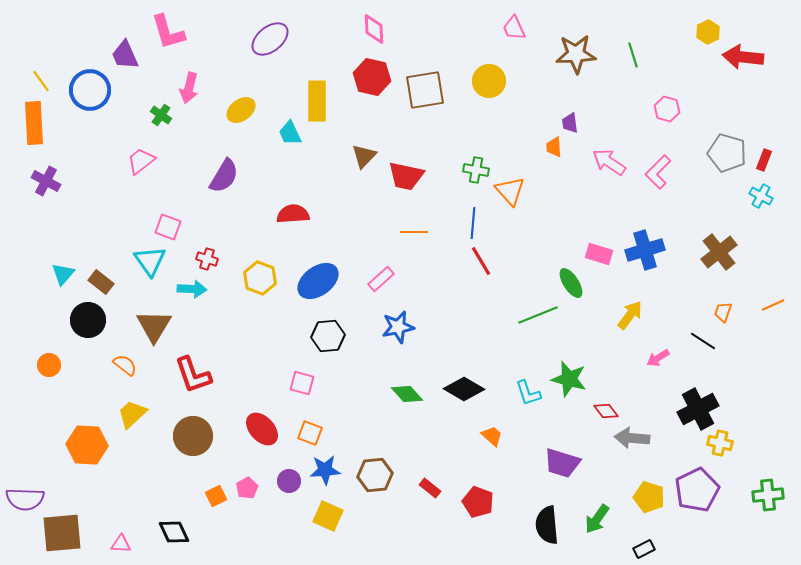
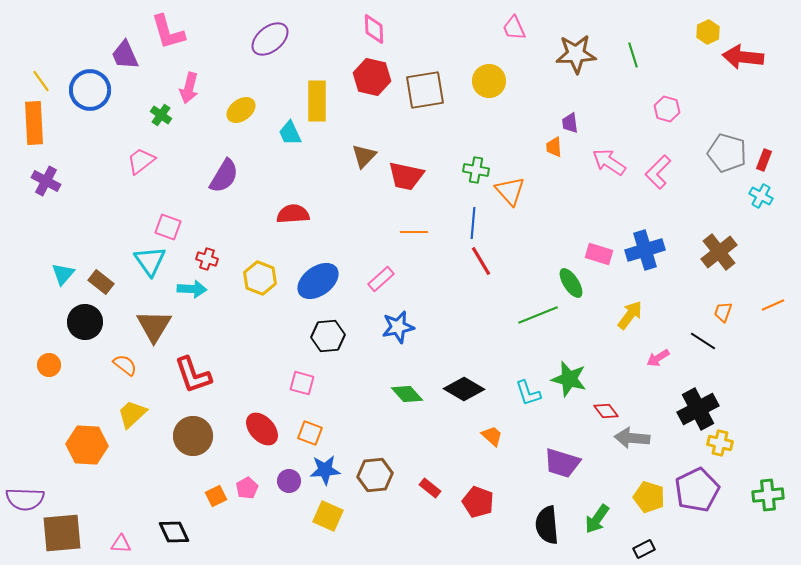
black circle at (88, 320): moved 3 px left, 2 px down
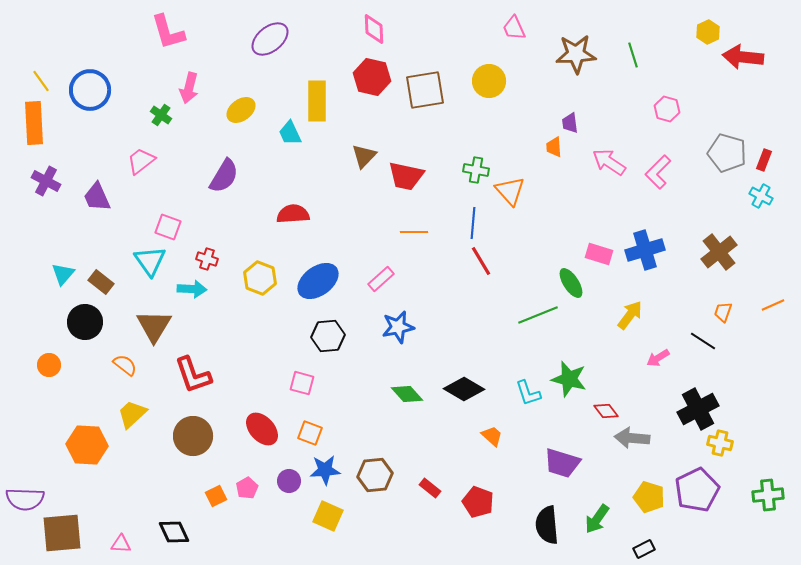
purple trapezoid at (125, 55): moved 28 px left, 142 px down
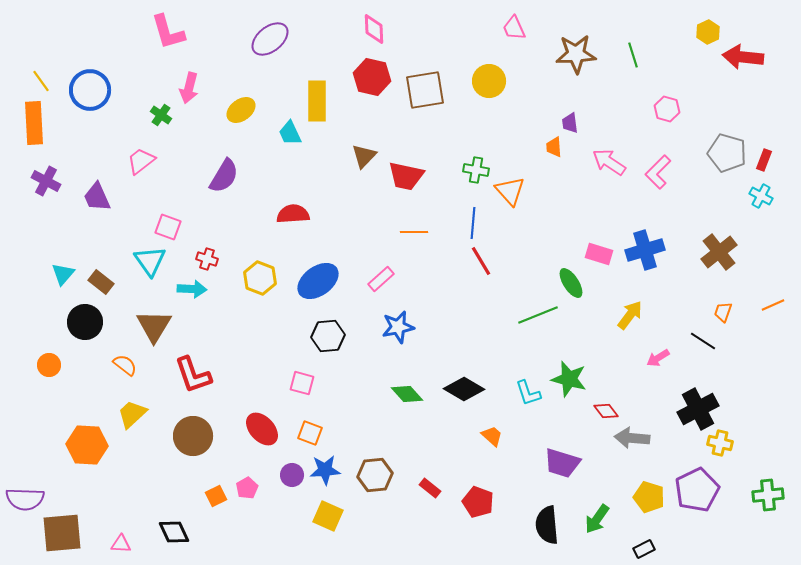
purple circle at (289, 481): moved 3 px right, 6 px up
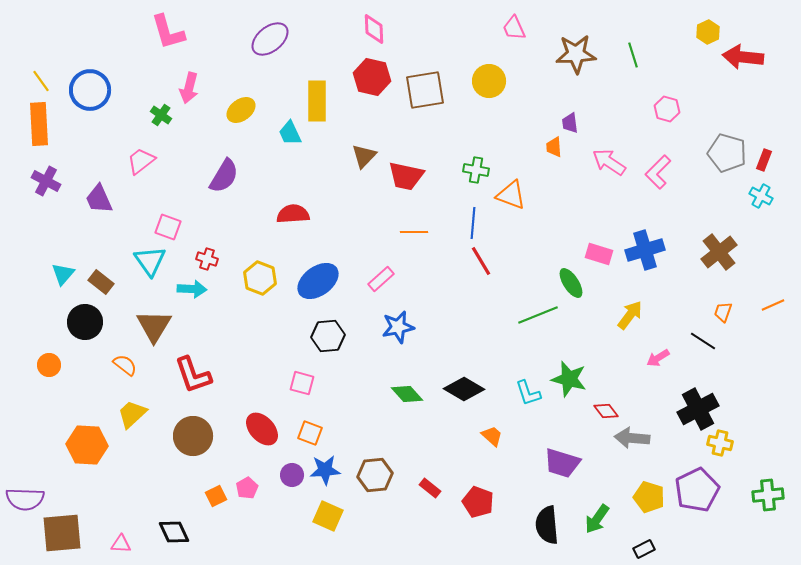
orange rectangle at (34, 123): moved 5 px right, 1 px down
orange triangle at (510, 191): moved 1 px right, 4 px down; rotated 28 degrees counterclockwise
purple trapezoid at (97, 197): moved 2 px right, 2 px down
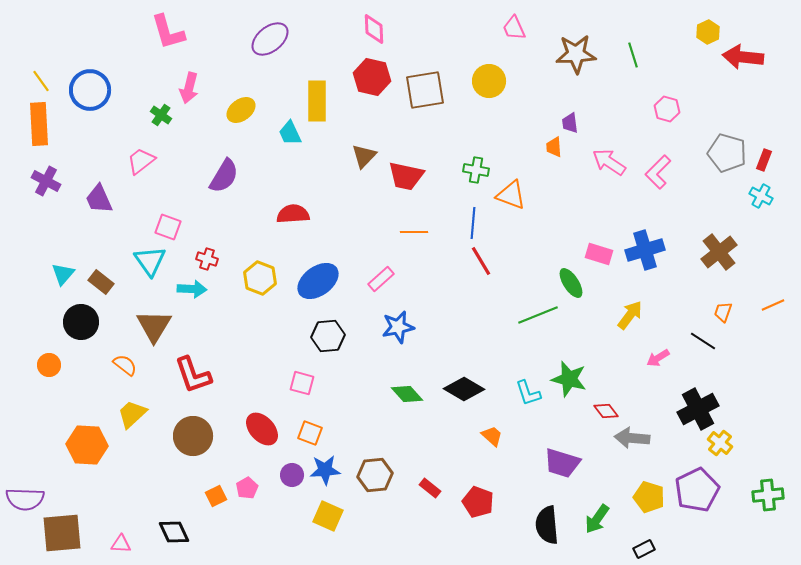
black circle at (85, 322): moved 4 px left
yellow cross at (720, 443): rotated 25 degrees clockwise
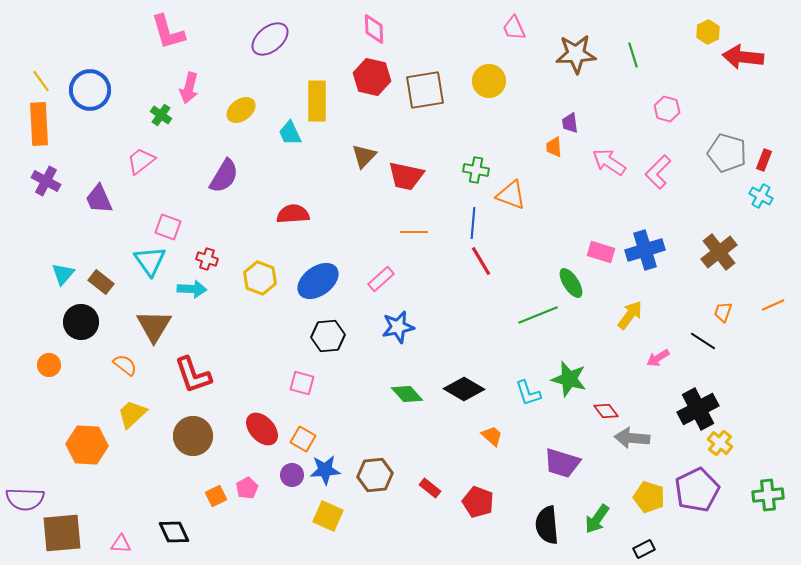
pink rectangle at (599, 254): moved 2 px right, 2 px up
orange square at (310, 433): moved 7 px left, 6 px down; rotated 10 degrees clockwise
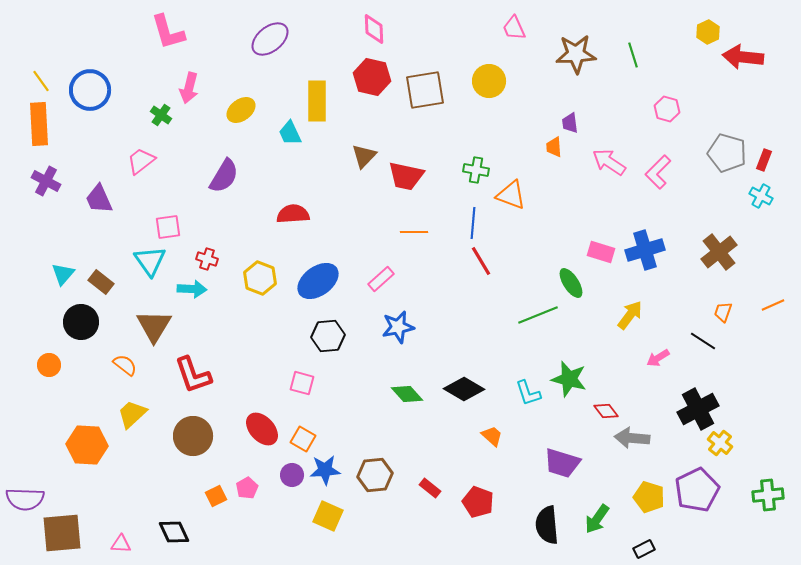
pink square at (168, 227): rotated 28 degrees counterclockwise
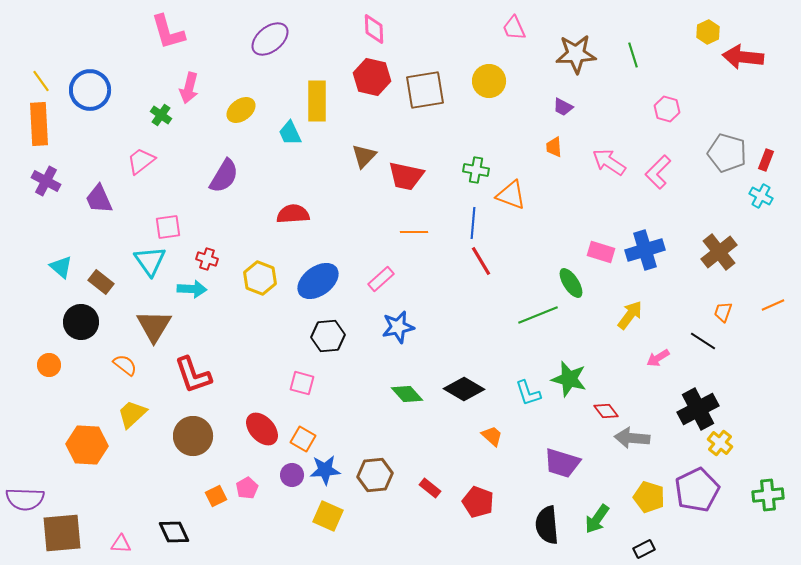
purple trapezoid at (570, 123): moved 7 px left, 16 px up; rotated 55 degrees counterclockwise
red rectangle at (764, 160): moved 2 px right
cyan triangle at (63, 274): moved 2 px left, 7 px up; rotated 30 degrees counterclockwise
